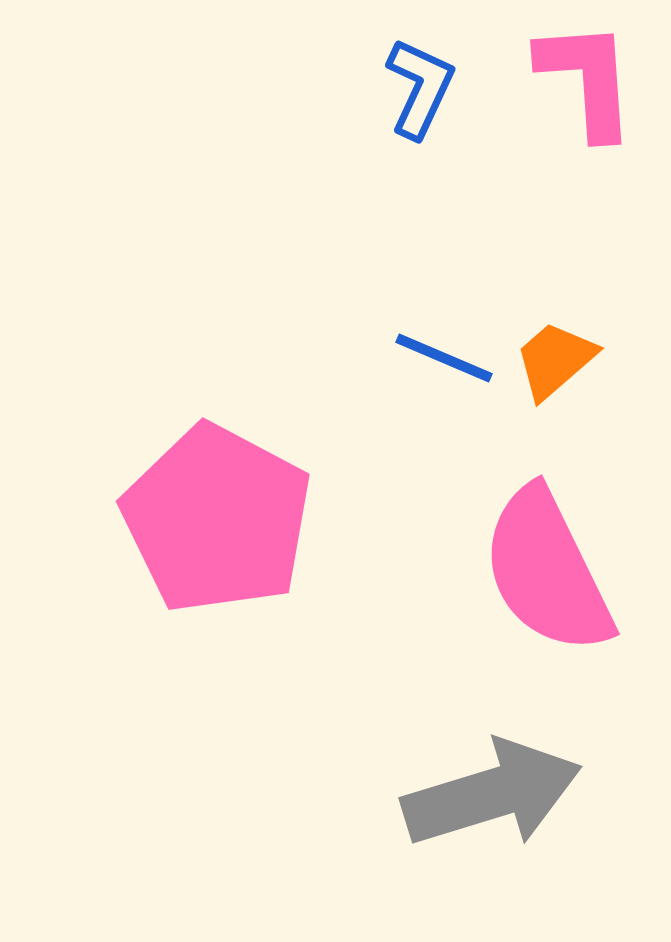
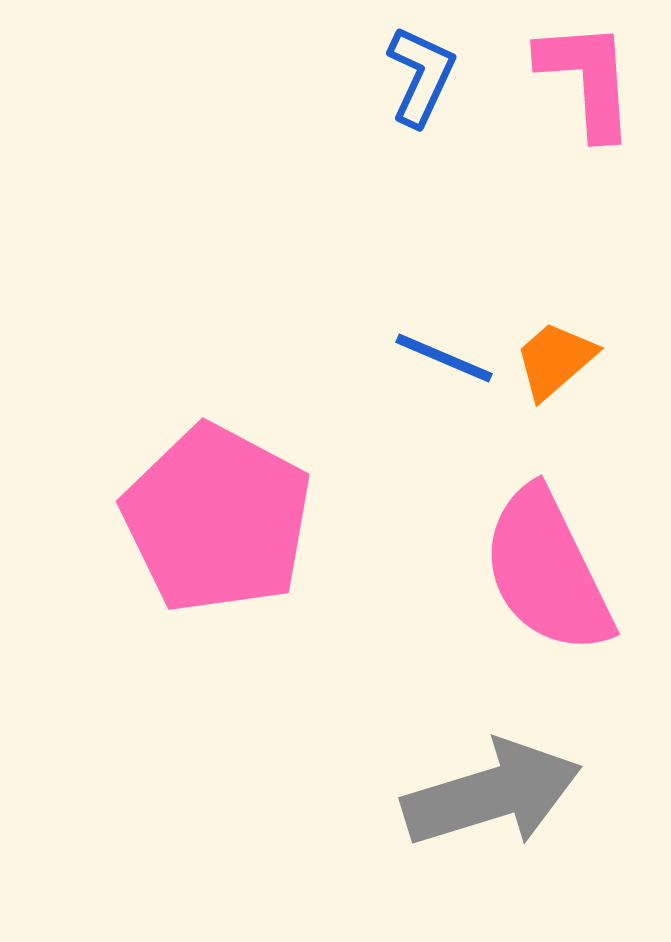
blue L-shape: moved 1 px right, 12 px up
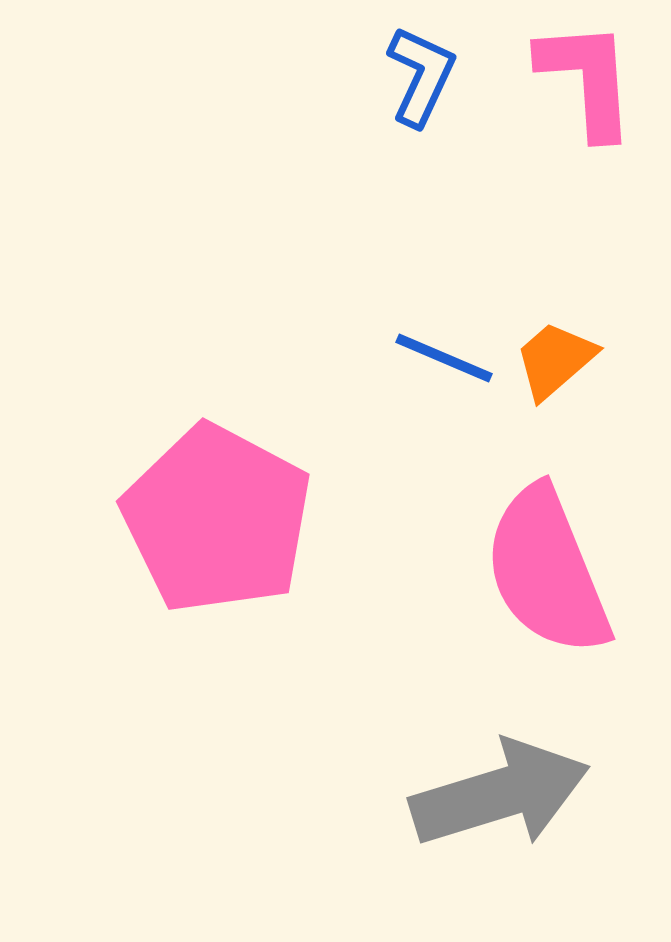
pink semicircle: rotated 4 degrees clockwise
gray arrow: moved 8 px right
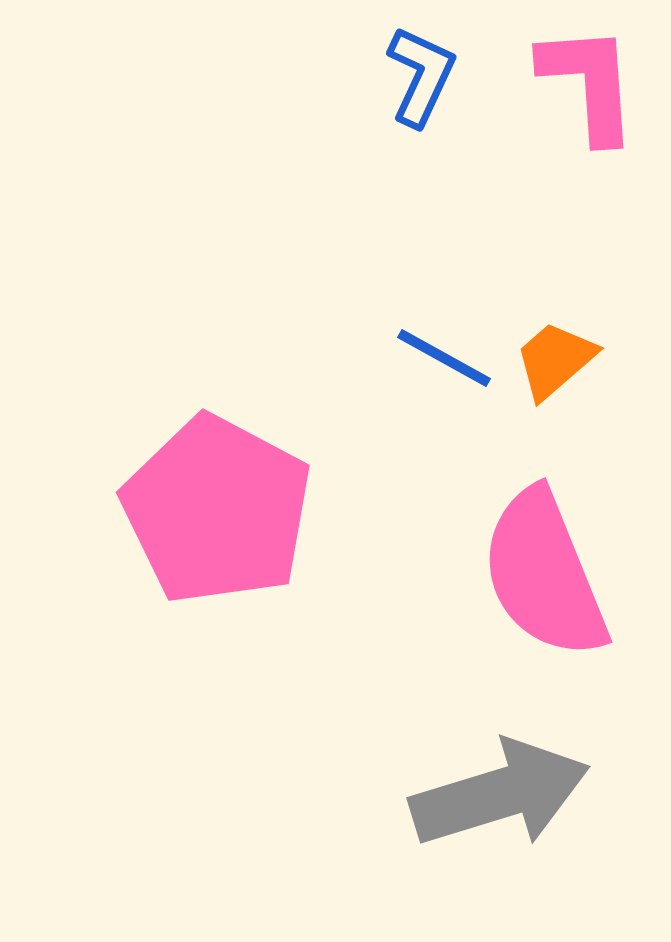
pink L-shape: moved 2 px right, 4 px down
blue line: rotated 6 degrees clockwise
pink pentagon: moved 9 px up
pink semicircle: moved 3 px left, 3 px down
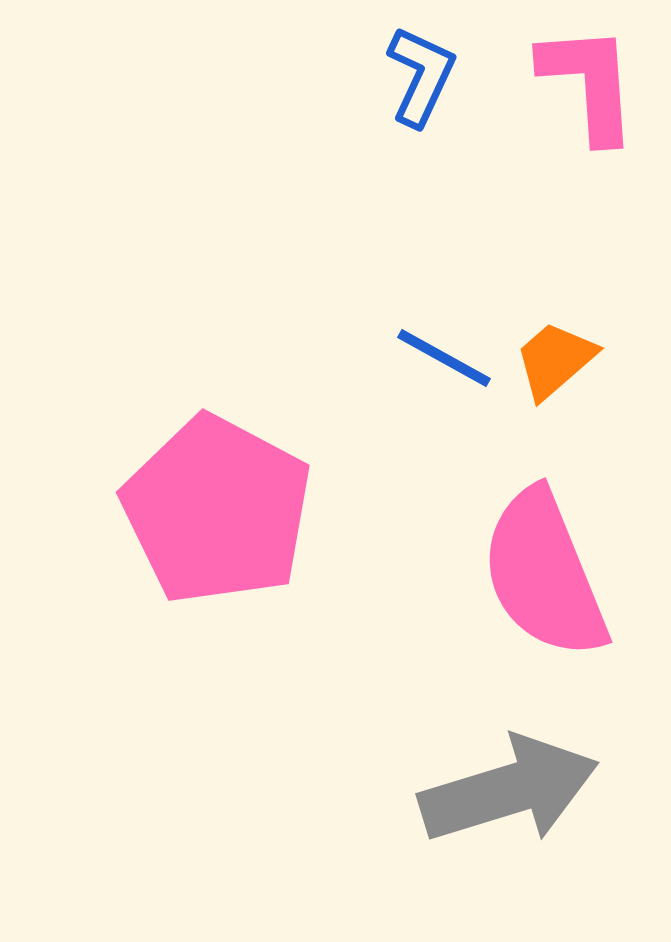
gray arrow: moved 9 px right, 4 px up
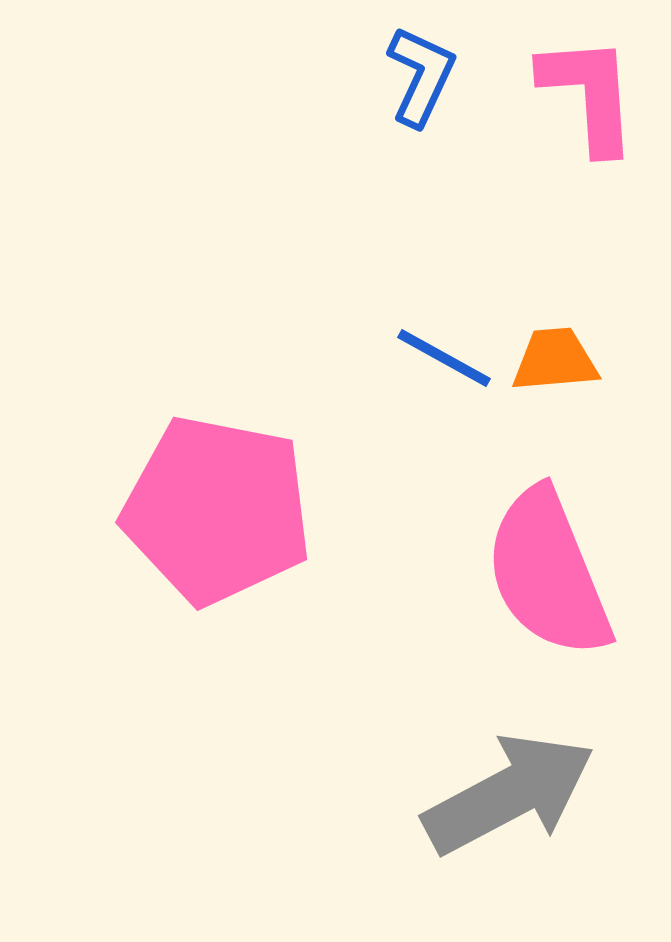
pink L-shape: moved 11 px down
orange trapezoid: rotated 36 degrees clockwise
pink pentagon: rotated 17 degrees counterclockwise
pink semicircle: moved 4 px right, 1 px up
gray arrow: moved 4 px down; rotated 11 degrees counterclockwise
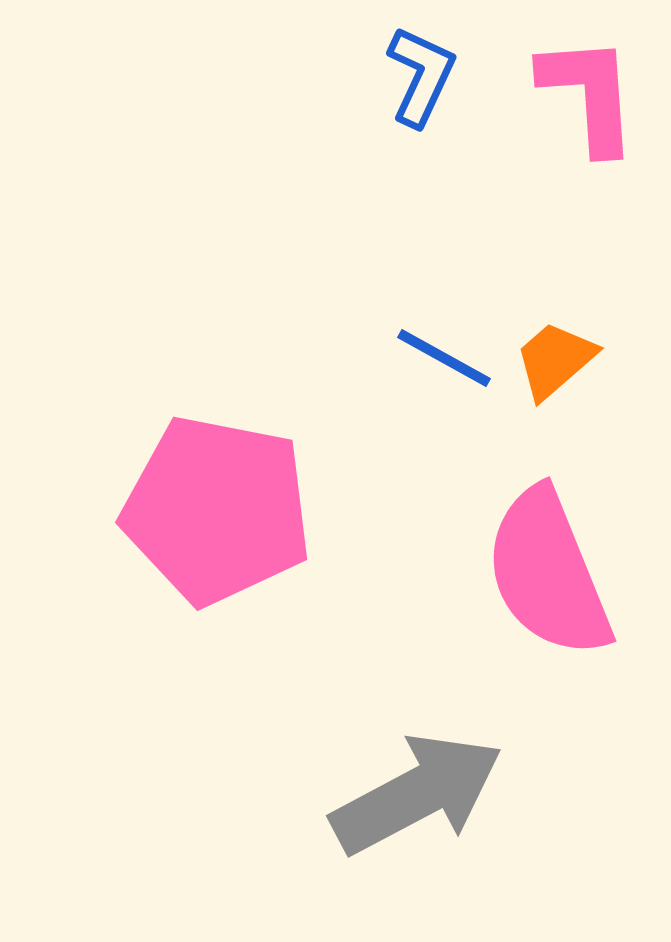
orange trapezoid: rotated 36 degrees counterclockwise
gray arrow: moved 92 px left
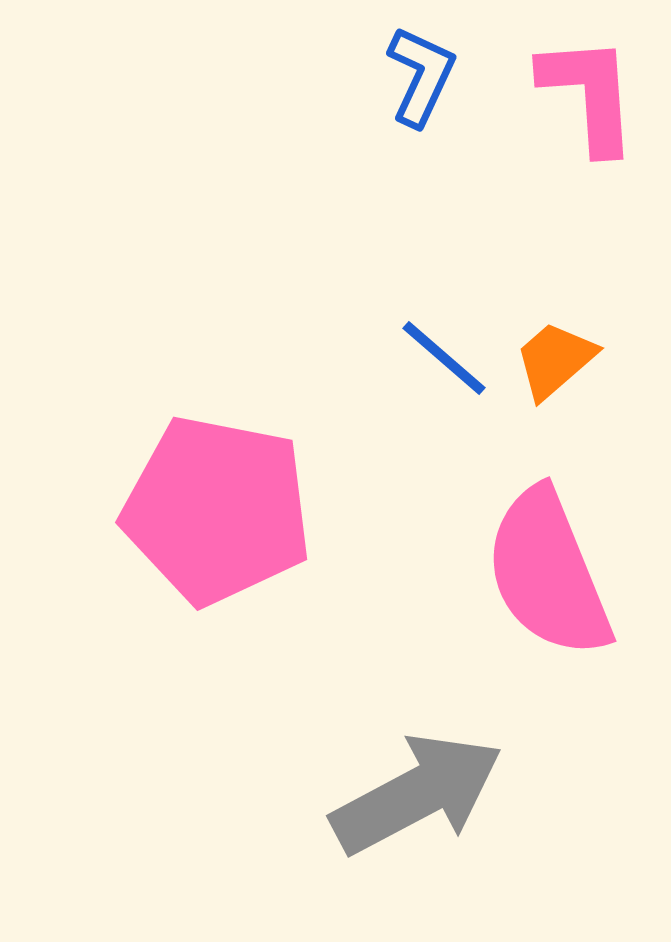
blue line: rotated 12 degrees clockwise
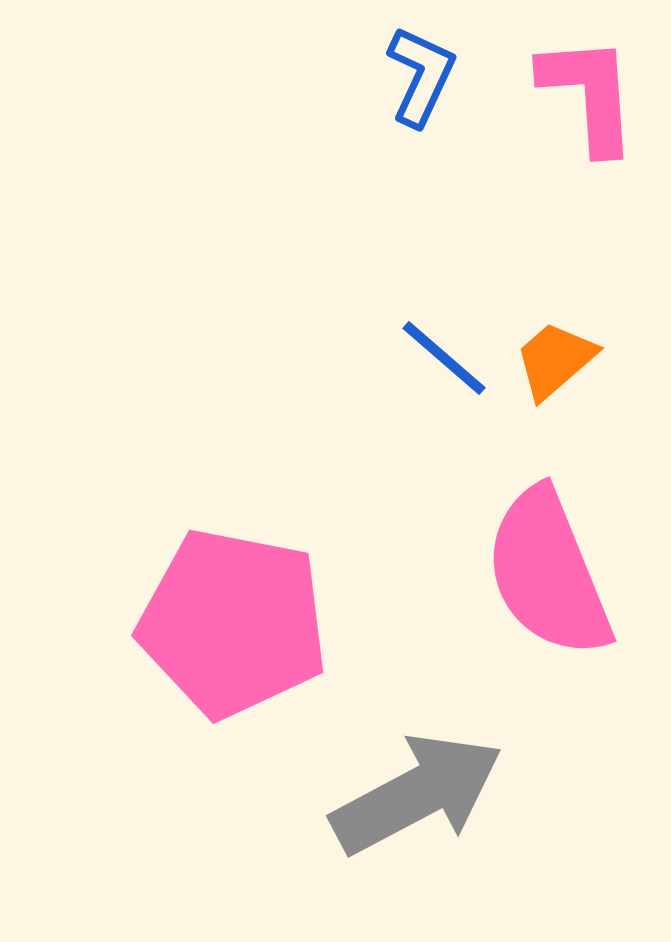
pink pentagon: moved 16 px right, 113 px down
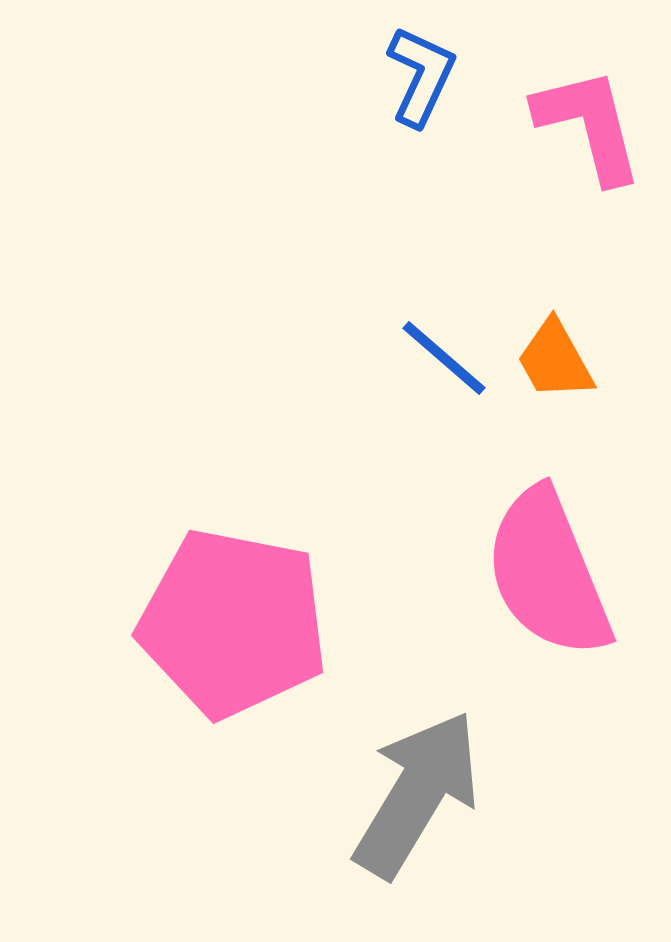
pink L-shape: moved 31 px down; rotated 10 degrees counterclockwise
orange trapezoid: rotated 78 degrees counterclockwise
gray arrow: rotated 31 degrees counterclockwise
